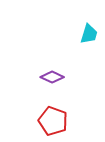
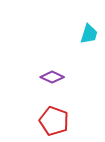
red pentagon: moved 1 px right
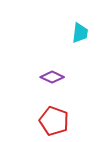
cyan trapezoid: moved 9 px left, 1 px up; rotated 10 degrees counterclockwise
